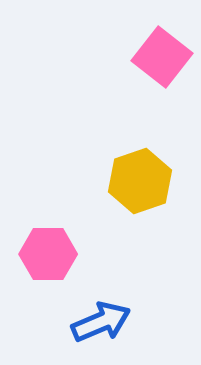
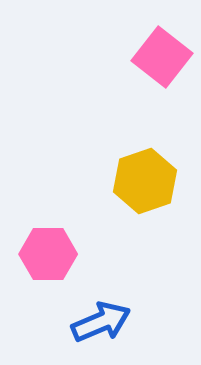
yellow hexagon: moved 5 px right
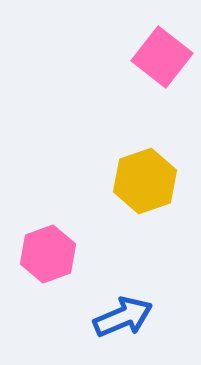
pink hexagon: rotated 20 degrees counterclockwise
blue arrow: moved 22 px right, 5 px up
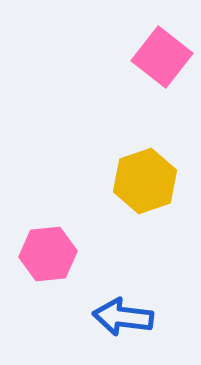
pink hexagon: rotated 14 degrees clockwise
blue arrow: rotated 150 degrees counterclockwise
